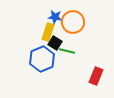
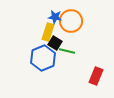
orange circle: moved 2 px left, 1 px up
blue hexagon: moved 1 px right, 1 px up
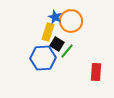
blue star: rotated 16 degrees clockwise
black square: moved 2 px right, 1 px down
green line: rotated 63 degrees counterclockwise
blue hexagon: rotated 20 degrees clockwise
red rectangle: moved 4 px up; rotated 18 degrees counterclockwise
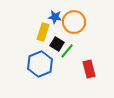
blue star: rotated 16 degrees counterclockwise
orange circle: moved 3 px right, 1 px down
yellow rectangle: moved 5 px left
blue hexagon: moved 3 px left, 6 px down; rotated 20 degrees counterclockwise
red rectangle: moved 7 px left, 3 px up; rotated 18 degrees counterclockwise
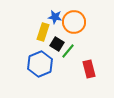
green line: moved 1 px right
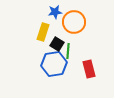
blue star: moved 5 px up; rotated 16 degrees counterclockwise
green line: rotated 35 degrees counterclockwise
blue hexagon: moved 14 px right; rotated 15 degrees clockwise
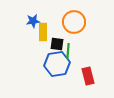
blue star: moved 22 px left, 9 px down
yellow rectangle: rotated 18 degrees counterclockwise
black square: rotated 24 degrees counterclockwise
blue hexagon: moved 3 px right
red rectangle: moved 1 px left, 7 px down
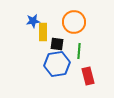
green line: moved 11 px right
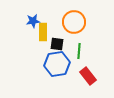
red rectangle: rotated 24 degrees counterclockwise
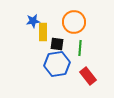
green line: moved 1 px right, 3 px up
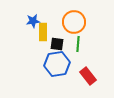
green line: moved 2 px left, 4 px up
